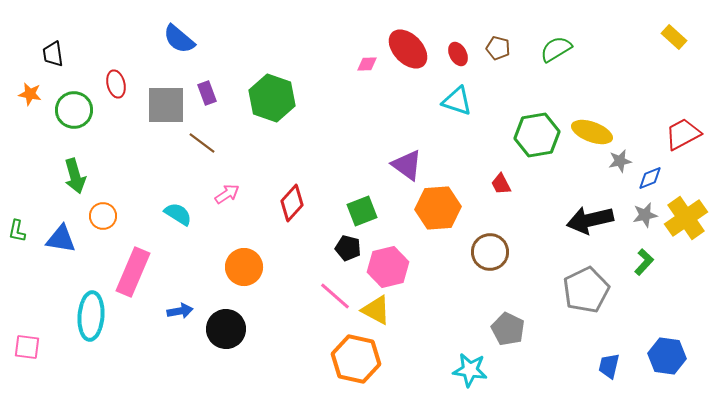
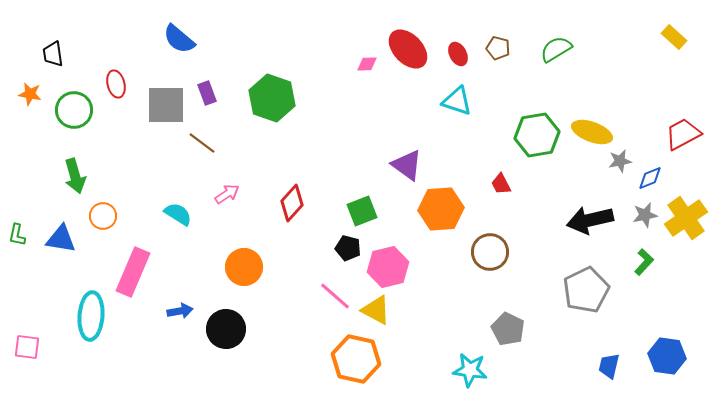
orange hexagon at (438, 208): moved 3 px right, 1 px down
green L-shape at (17, 231): moved 4 px down
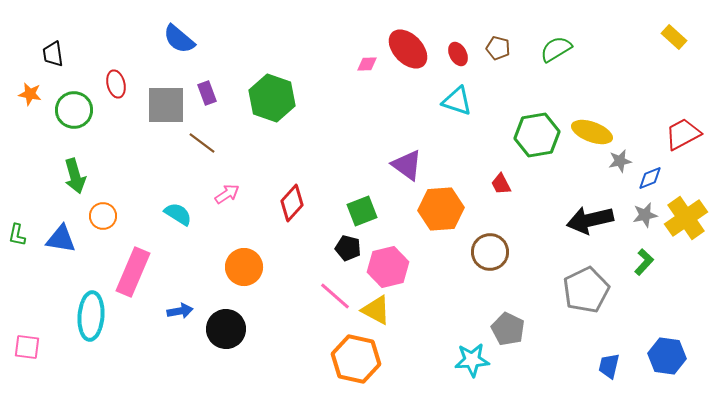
cyan star at (470, 370): moved 2 px right, 10 px up; rotated 12 degrees counterclockwise
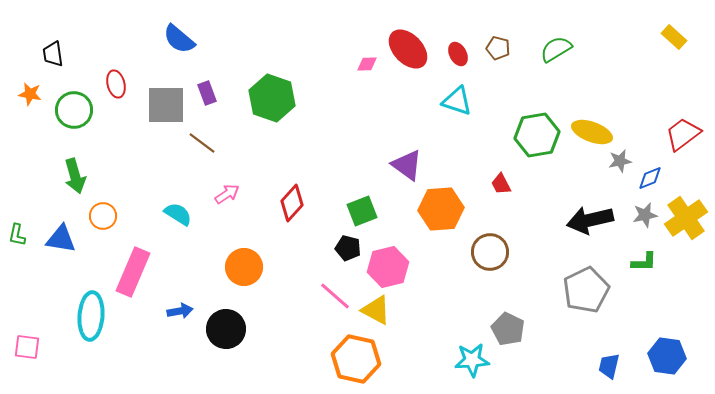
red trapezoid at (683, 134): rotated 9 degrees counterclockwise
green L-shape at (644, 262): rotated 48 degrees clockwise
